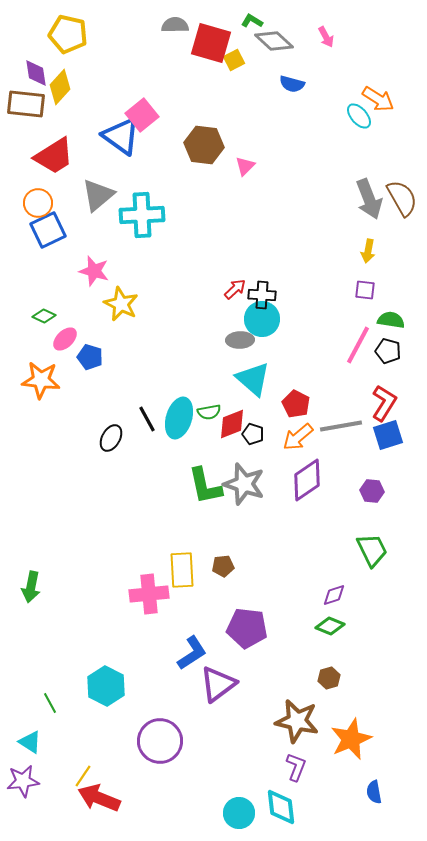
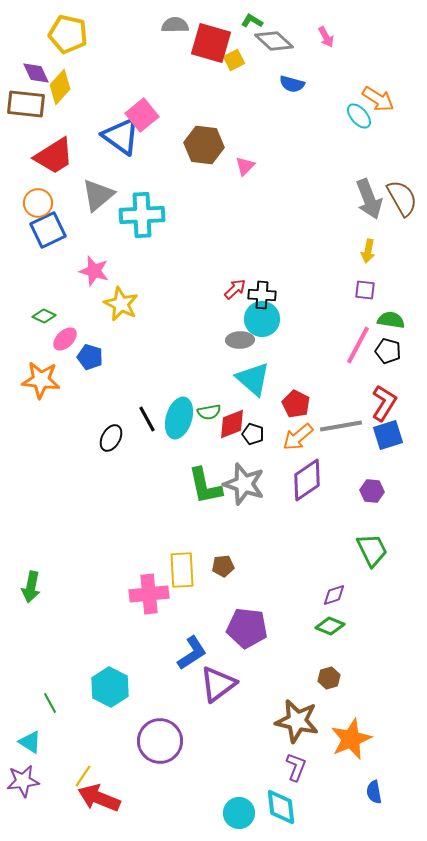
purple diamond at (36, 73): rotated 16 degrees counterclockwise
cyan hexagon at (106, 686): moved 4 px right, 1 px down
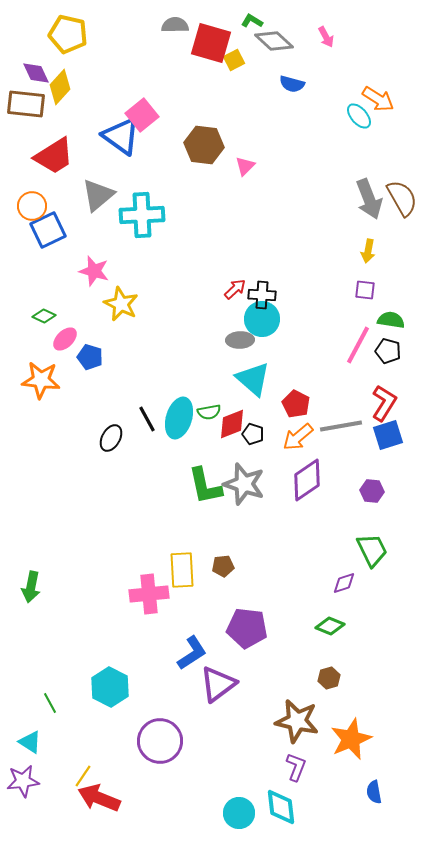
orange circle at (38, 203): moved 6 px left, 3 px down
purple diamond at (334, 595): moved 10 px right, 12 px up
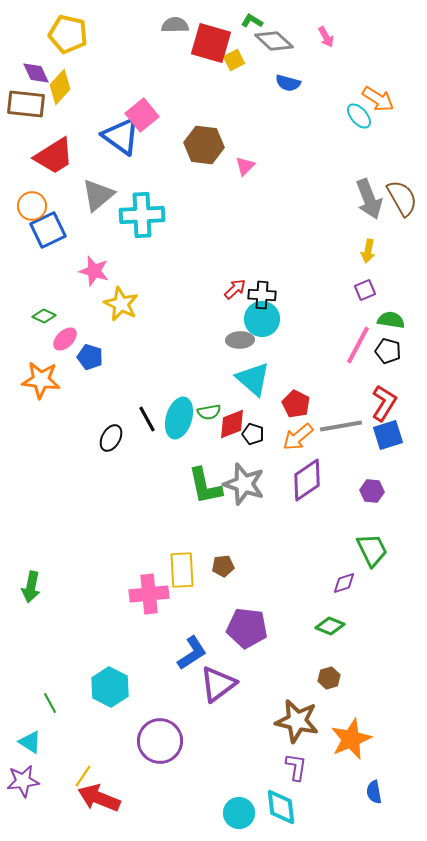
blue semicircle at (292, 84): moved 4 px left, 1 px up
purple square at (365, 290): rotated 30 degrees counterclockwise
purple L-shape at (296, 767): rotated 12 degrees counterclockwise
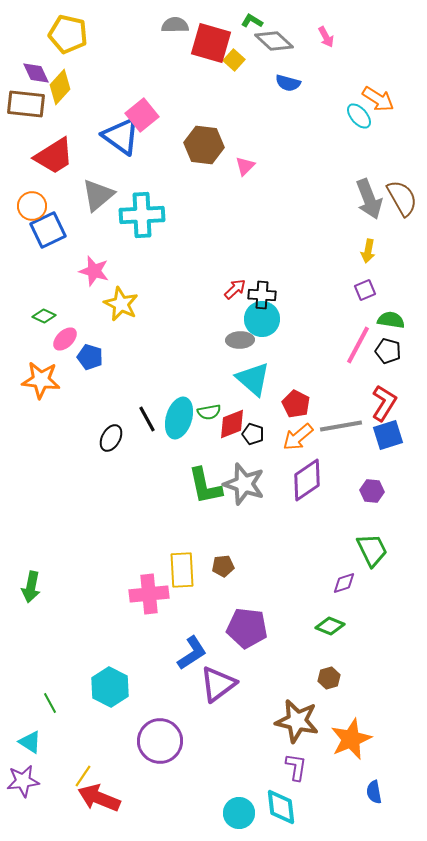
yellow square at (234, 60): rotated 20 degrees counterclockwise
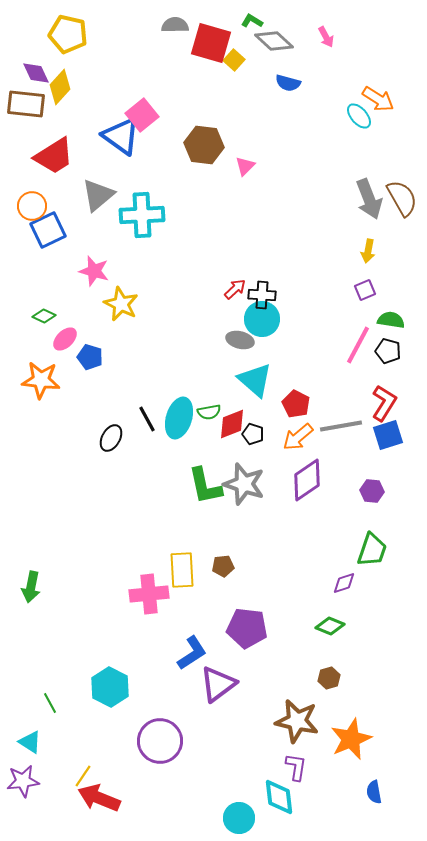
gray ellipse at (240, 340): rotated 16 degrees clockwise
cyan triangle at (253, 379): moved 2 px right, 1 px down
green trapezoid at (372, 550): rotated 45 degrees clockwise
cyan diamond at (281, 807): moved 2 px left, 10 px up
cyan circle at (239, 813): moved 5 px down
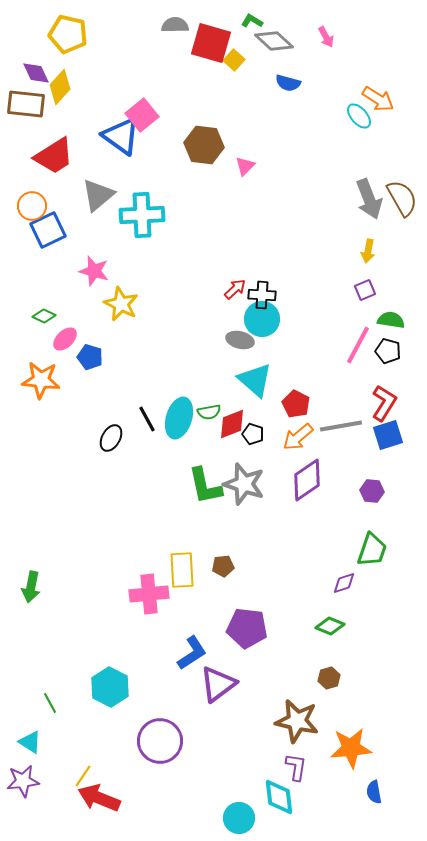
orange star at (351, 739): moved 9 px down; rotated 18 degrees clockwise
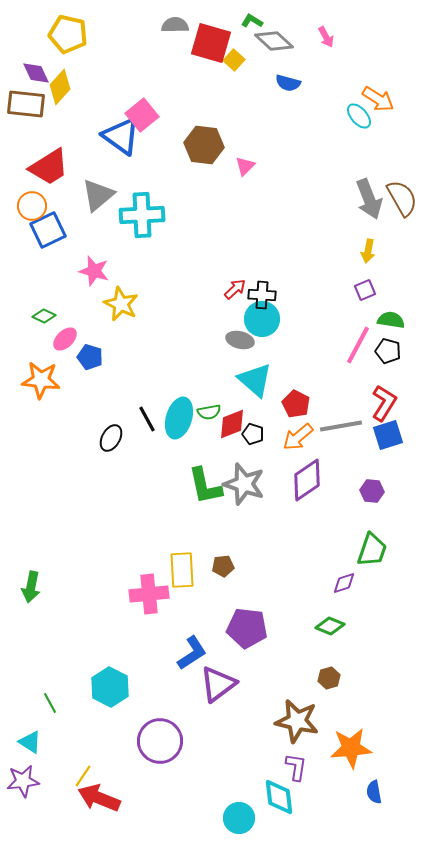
red trapezoid at (54, 156): moved 5 px left, 11 px down
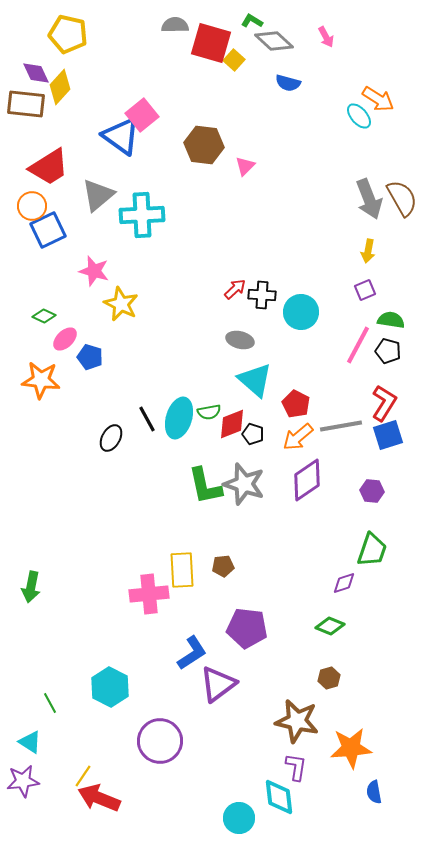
cyan circle at (262, 319): moved 39 px right, 7 px up
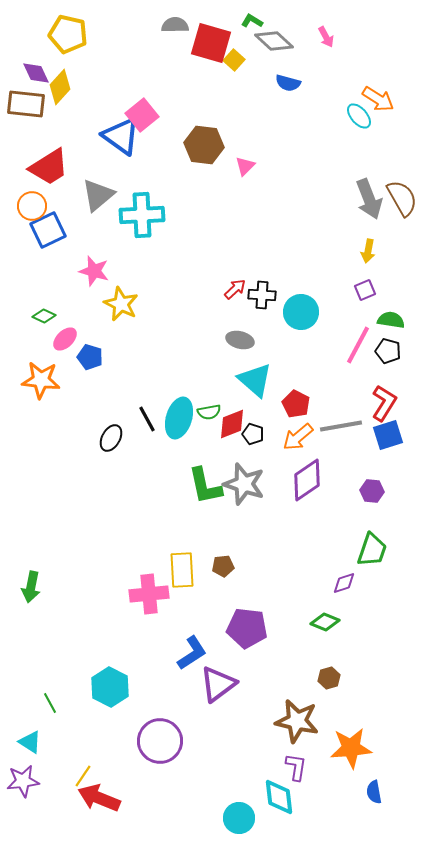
green diamond at (330, 626): moved 5 px left, 4 px up
